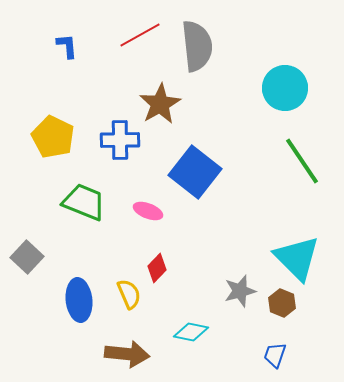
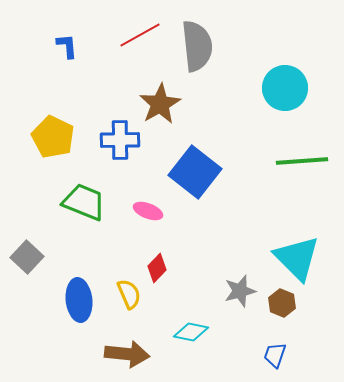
green line: rotated 60 degrees counterclockwise
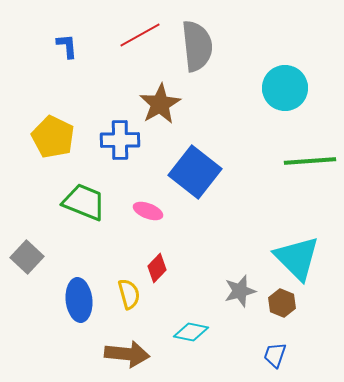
green line: moved 8 px right
yellow semicircle: rotated 8 degrees clockwise
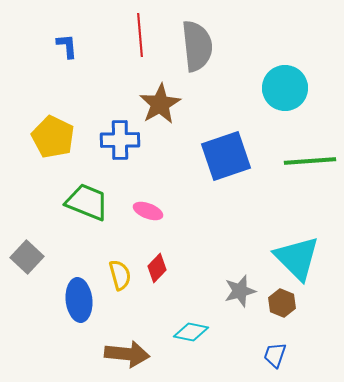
red line: rotated 66 degrees counterclockwise
blue square: moved 31 px right, 16 px up; rotated 33 degrees clockwise
green trapezoid: moved 3 px right
yellow semicircle: moved 9 px left, 19 px up
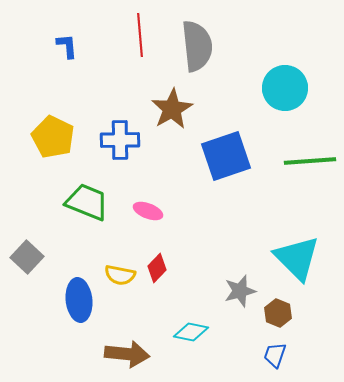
brown star: moved 12 px right, 5 px down
yellow semicircle: rotated 116 degrees clockwise
brown hexagon: moved 4 px left, 10 px down
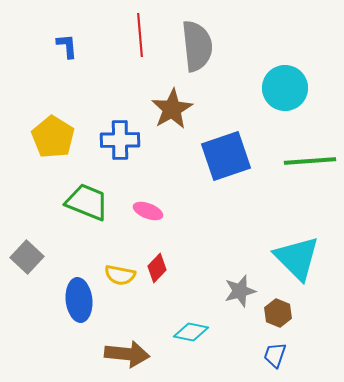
yellow pentagon: rotated 6 degrees clockwise
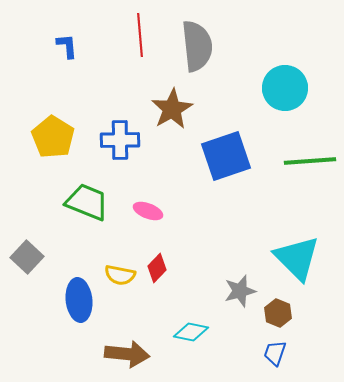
blue trapezoid: moved 2 px up
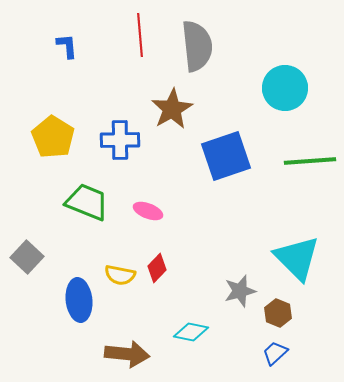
blue trapezoid: rotated 28 degrees clockwise
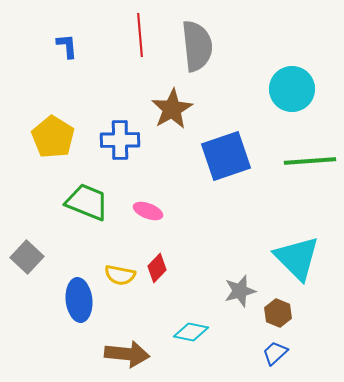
cyan circle: moved 7 px right, 1 px down
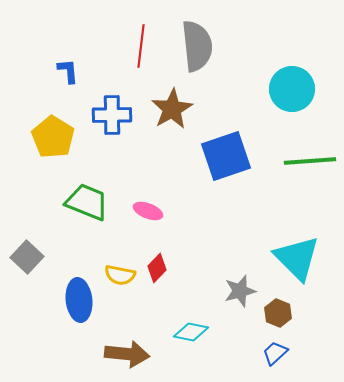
red line: moved 1 px right, 11 px down; rotated 12 degrees clockwise
blue L-shape: moved 1 px right, 25 px down
blue cross: moved 8 px left, 25 px up
